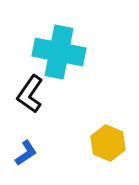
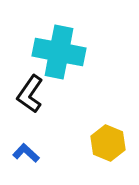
blue L-shape: rotated 104 degrees counterclockwise
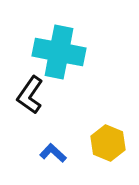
black L-shape: moved 1 px down
blue L-shape: moved 27 px right
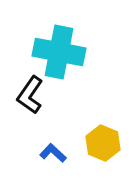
yellow hexagon: moved 5 px left
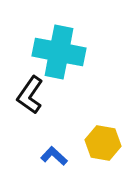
yellow hexagon: rotated 12 degrees counterclockwise
blue L-shape: moved 1 px right, 3 px down
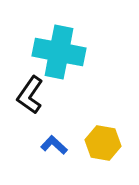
blue L-shape: moved 11 px up
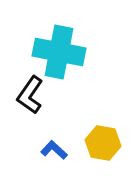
blue L-shape: moved 5 px down
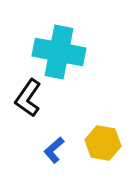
black L-shape: moved 2 px left, 3 px down
blue L-shape: rotated 84 degrees counterclockwise
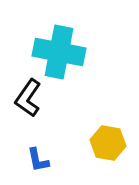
yellow hexagon: moved 5 px right
blue L-shape: moved 16 px left, 10 px down; rotated 60 degrees counterclockwise
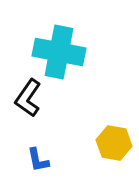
yellow hexagon: moved 6 px right
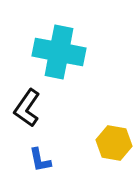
black L-shape: moved 1 px left, 10 px down
blue L-shape: moved 2 px right
